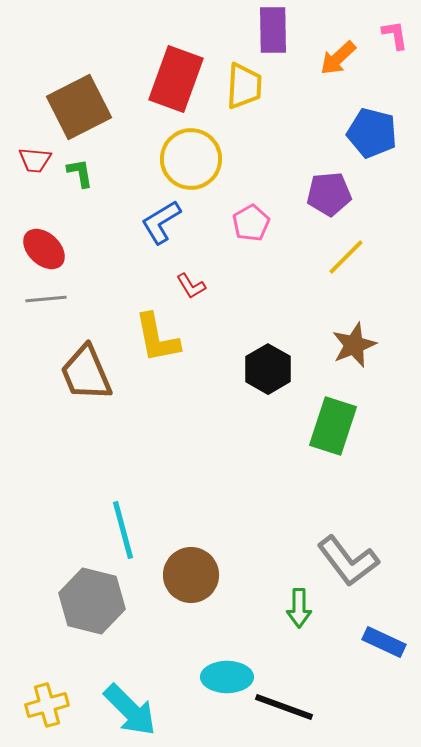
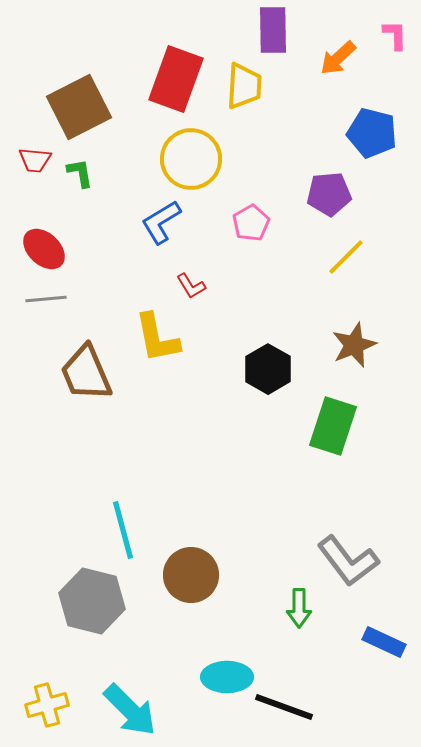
pink L-shape: rotated 8 degrees clockwise
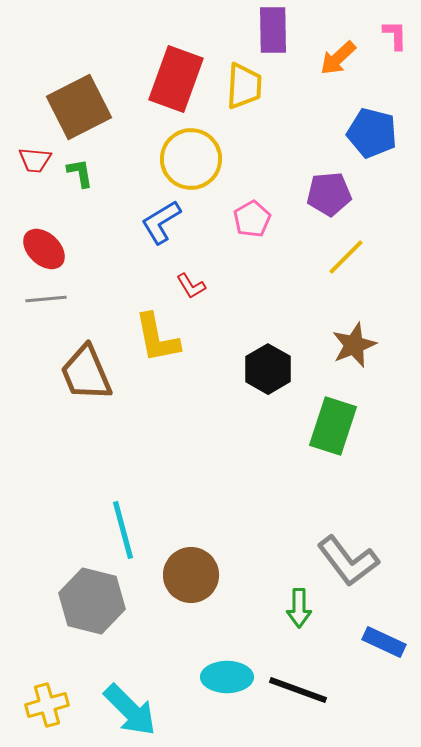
pink pentagon: moved 1 px right, 4 px up
black line: moved 14 px right, 17 px up
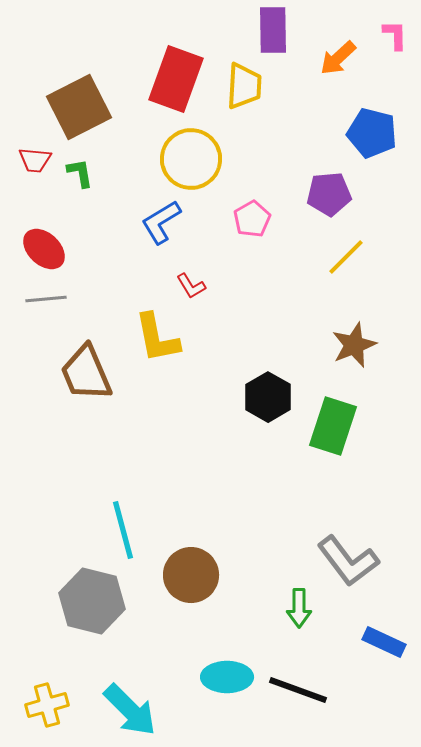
black hexagon: moved 28 px down
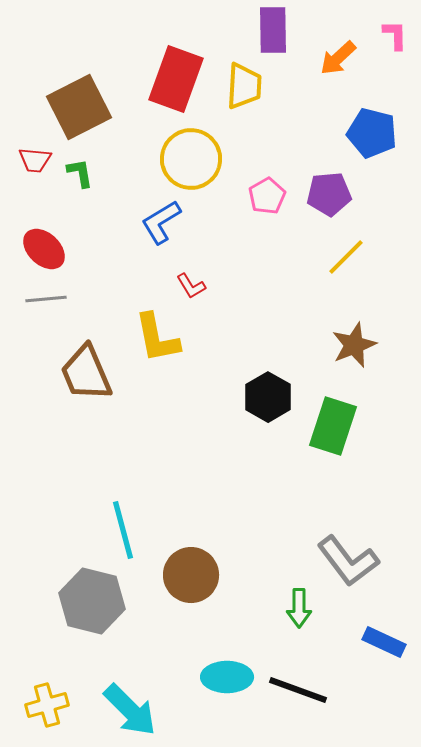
pink pentagon: moved 15 px right, 23 px up
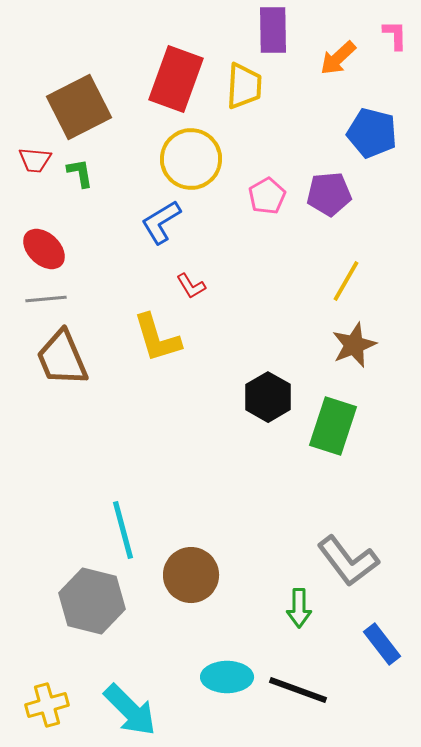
yellow line: moved 24 px down; rotated 15 degrees counterclockwise
yellow L-shape: rotated 6 degrees counterclockwise
brown trapezoid: moved 24 px left, 15 px up
blue rectangle: moved 2 px left, 2 px down; rotated 27 degrees clockwise
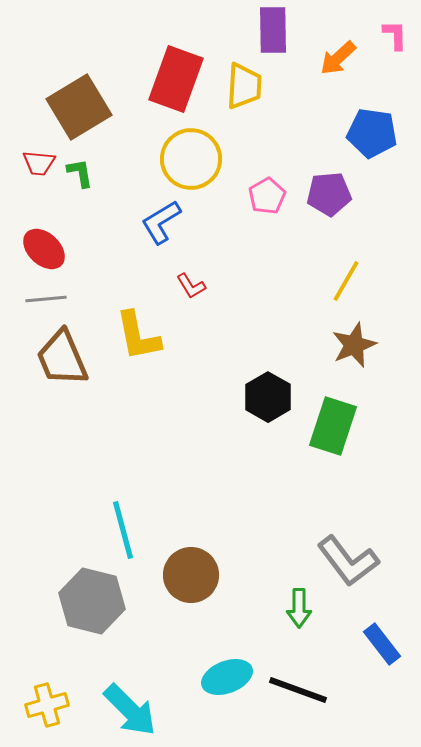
brown square: rotated 4 degrees counterclockwise
blue pentagon: rotated 6 degrees counterclockwise
red trapezoid: moved 4 px right, 3 px down
yellow L-shape: moved 19 px left, 2 px up; rotated 6 degrees clockwise
cyan ellipse: rotated 21 degrees counterclockwise
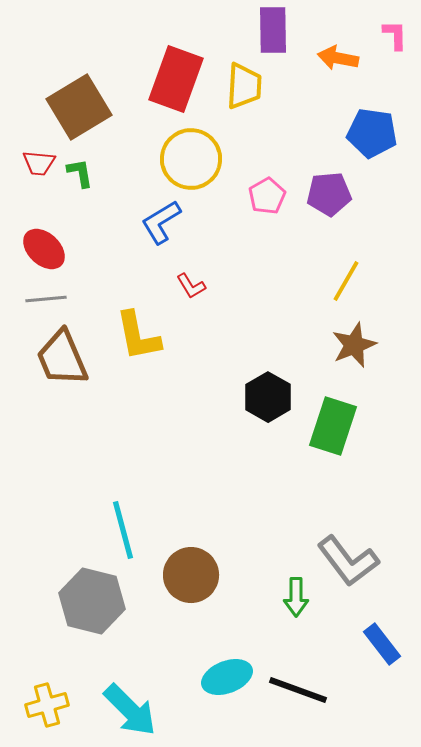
orange arrow: rotated 54 degrees clockwise
green arrow: moved 3 px left, 11 px up
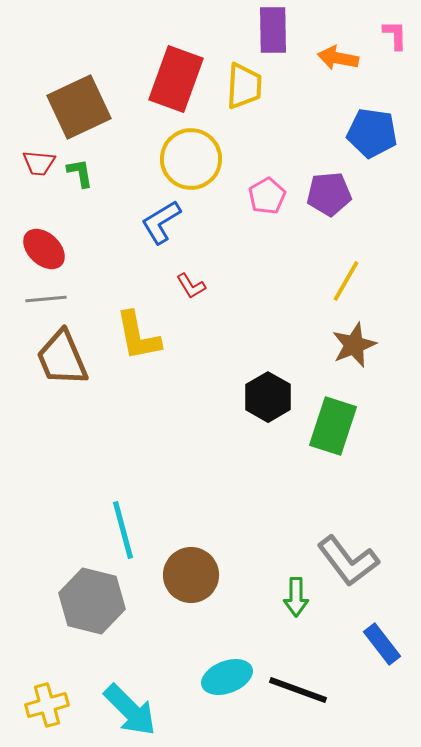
brown square: rotated 6 degrees clockwise
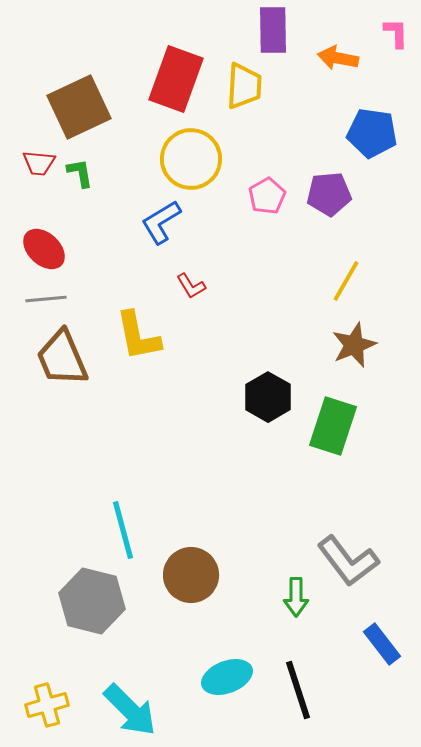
pink L-shape: moved 1 px right, 2 px up
black line: rotated 52 degrees clockwise
